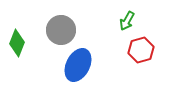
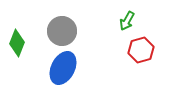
gray circle: moved 1 px right, 1 px down
blue ellipse: moved 15 px left, 3 px down
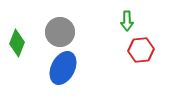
green arrow: rotated 30 degrees counterclockwise
gray circle: moved 2 px left, 1 px down
red hexagon: rotated 10 degrees clockwise
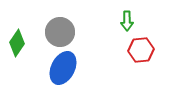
green diamond: rotated 12 degrees clockwise
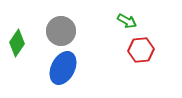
green arrow: rotated 60 degrees counterclockwise
gray circle: moved 1 px right, 1 px up
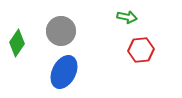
green arrow: moved 4 px up; rotated 18 degrees counterclockwise
blue ellipse: moved 1 px right, 4 px down
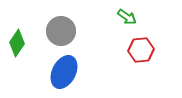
green arrow: rotated 24 degrees clockwise
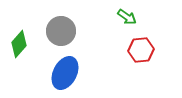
green diamond: moved 2 px right, 1 px down; rotated 8 degrees clockwise
blue ellipse: moved 1 px right, 1 px down
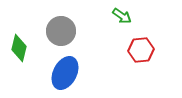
green arrow: moved 5 px left, 1 px up
green diamond: moved 4 px down; rotated 28 degrees counterclockwise
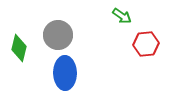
gray circle: moved 3 px left, 4 px down
red hexagon: moved 5 px right, 6 px up
blue ellipse: rotated 28 degrees counterclockwise
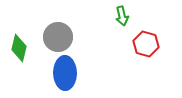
green arrow: rotated 42 degrees clockwise
gray circle: moved 2 px down
red hexagon: rotated 20 degrees clockwise
